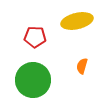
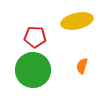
green circle: moved 10 px up
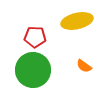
orange semicircle: moved 2 px right; rotated 70 degrees counterclockwise
